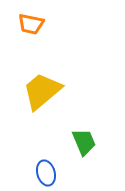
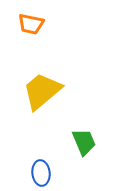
blue ellipse: moved 5 px left; rotated 10 degrees clockwise
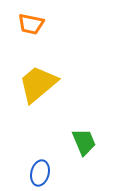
yellow trapezoid: moved 4 px left, 7 px up
blue ellipse: moved 1 px left; rotated 20 degrees clockwise
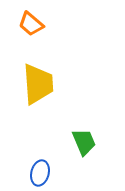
orange trapezoid: rotated 28 degrees clockwise
yellow trapezoid: rotated 126 degrees clockwise
